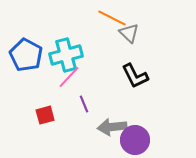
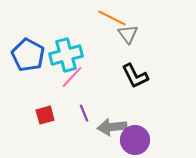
gray triangle: moved 1 px left, 1 px down; rotated 10 degrees clockwise
blue pentagon: moved 2 px right
pink line: moved 3 px right
purple line: moved 9 px down
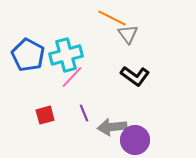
black L-shape: rotated 28 degrees counterclockwise
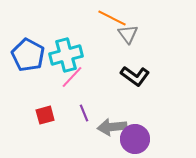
purple circle: moved 1 px up
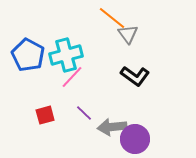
orange line: rotated 12 degrees clockwise
purple line: rotated 24 degrees counterclockwise
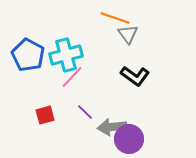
orange line: moved 3 px right; rotated 20 degrees counterclockwise
purple line: moved 1 px right, 1 px up
purple circle: moved 6 px left
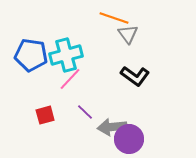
orange line: moved 1 px left
blue pentagon: moved 3 px right; rotated 20 degrees counterclockwise
pink line: moved 2 px left, 2 px down
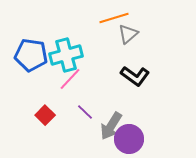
orange line: rotated 36 degrees counterclockwise
gray triangle: rotated 25 degrees clockwise
red square: rotated 30 degrees counterclockwise
gray arrow: moved 1 px left, 1 px up; rotated 52 degrees counterclockwise
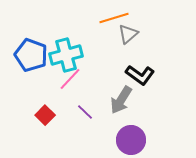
blue pentagon: rotated 12 degrees clockwise
black L-shape: moved 5 px right, 1 px up
gray arrow: moved 10 px right, 26 px up
purple circle: moved 2 px right, 1 px down
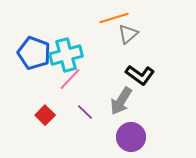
blue pentagon: moved 3 px right, 2 px up
gray arrow: moved 1 px down
purple circle: moved 3 px up
